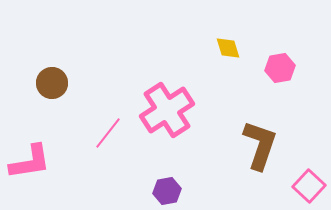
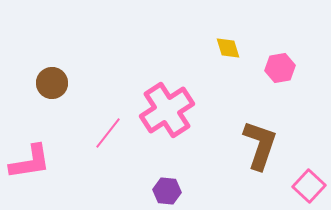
purple hexagon: rotated 16 degrees clockwise
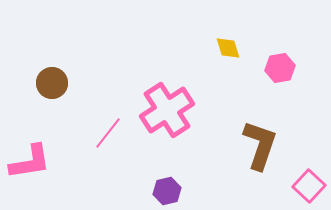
purple hexagon: rotated 20 degrees counterclockwise
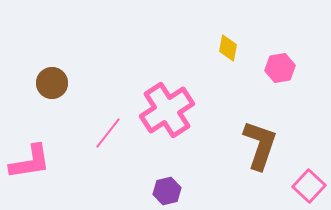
yellow diamond: rotated 28 degrees clockwise
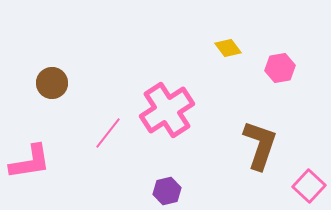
yellow diamond: rotated 48 degrees counterclockwise
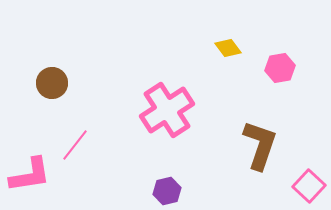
pink line: moved 33 px left, 12 px down
pink L-shape: moved 13 px down
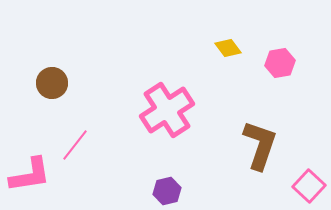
pink hexagon: moved 5 px up
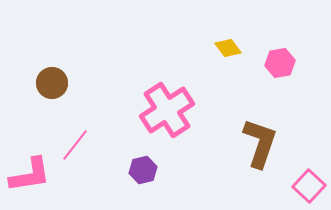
brown L-shape: moved 2 px up
purple hexagon: moved 24 px left, 21 px up
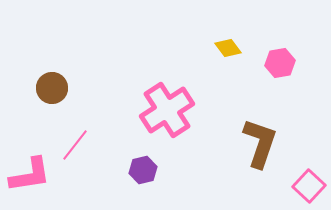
brown circle: moved 5 px down
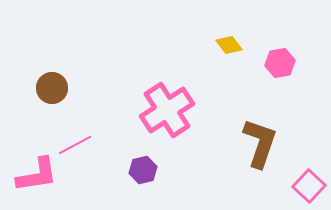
yellow diamond: moved 1 px right, 3 px up
pink line: rotated 24 degrees clockwise
pink L-shape: moved 7 px right
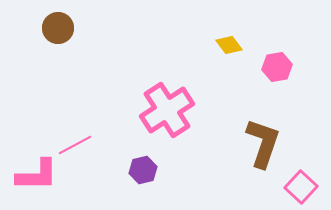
pink hexagon: moved 3 px left, 4 px down
brown circle: moved 6 px right, 60 px up
brown L-shape: moved 3 px right
pink L-shape: rotated 9 degrees clockwise
pink square: moved 8 px left, 1 px down
